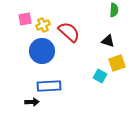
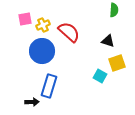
blue rectangle: rotated 70 degrees counterclockwise
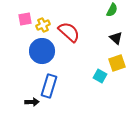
green semicircle: moved 2 px left; rotated 24 degrees clockwise
black triangle: moved 8 px right, 3 px up; rotated 24 degrees clockwise
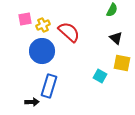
yellow square: moved 5 px right; rotated 30 degrees clockwise
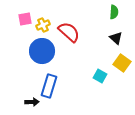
green semicircle: moved 2 px right, 2 px down; rotated 24 degrees counterclockwise
yellow square: rotated 24 degrees clockwise
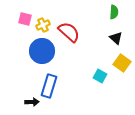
pink square: rotated 24 degrees clockwise
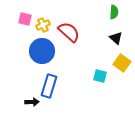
cyan square: rotated 16 degrees counterclockwise
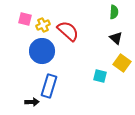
red semicircle: moved 1 px left, 1 px up
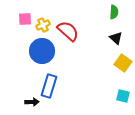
pink square: rotated 16 degrees counterclockwise
yellow square: moved 1 px right
cyan square: moved 23 px right, 20 px down
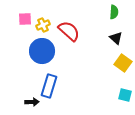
red semicircle: moved 1 px right
cyan square: moved 2 px right, 1 px up
